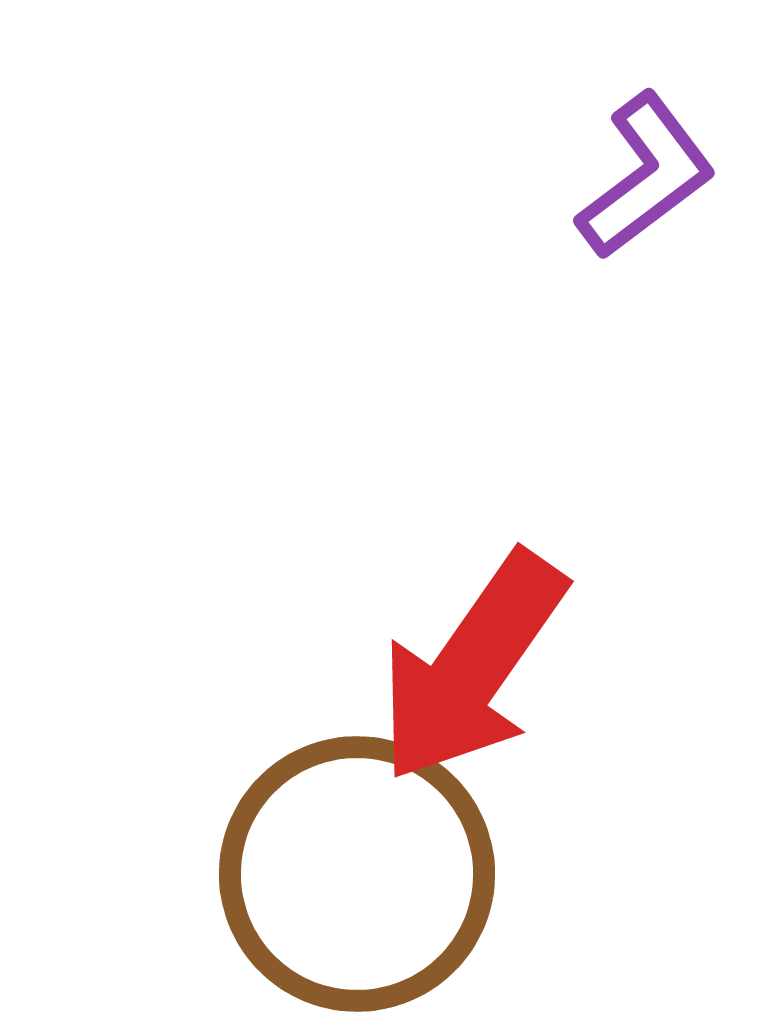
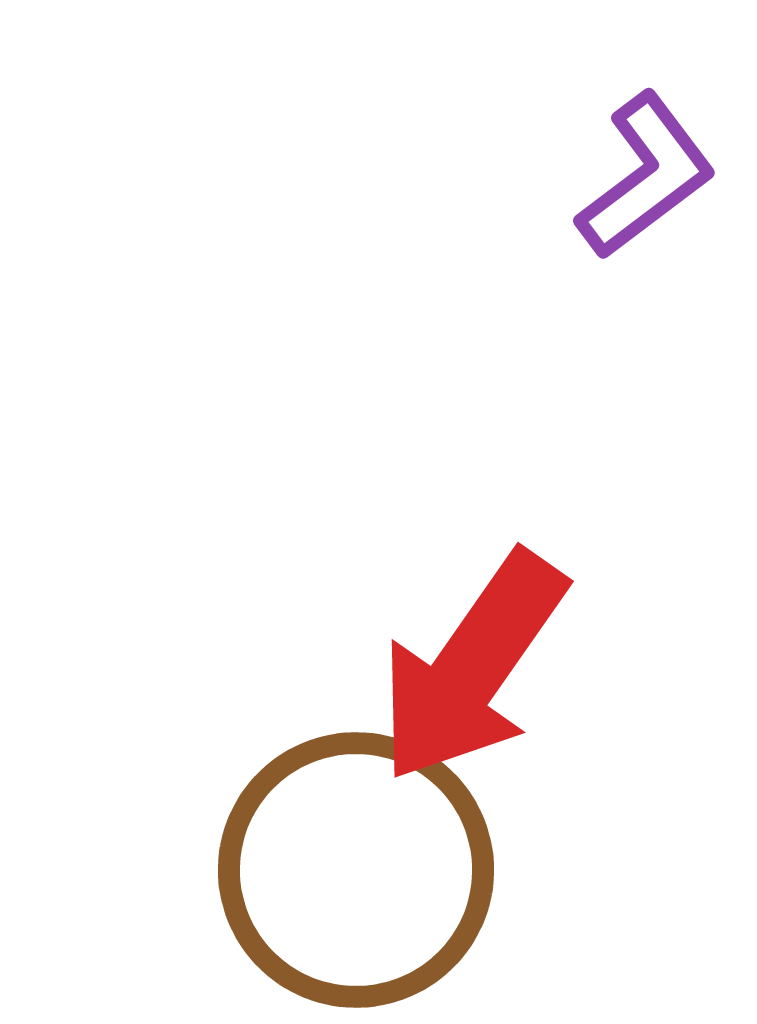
brown circle: moved 1 px left, 4 px up
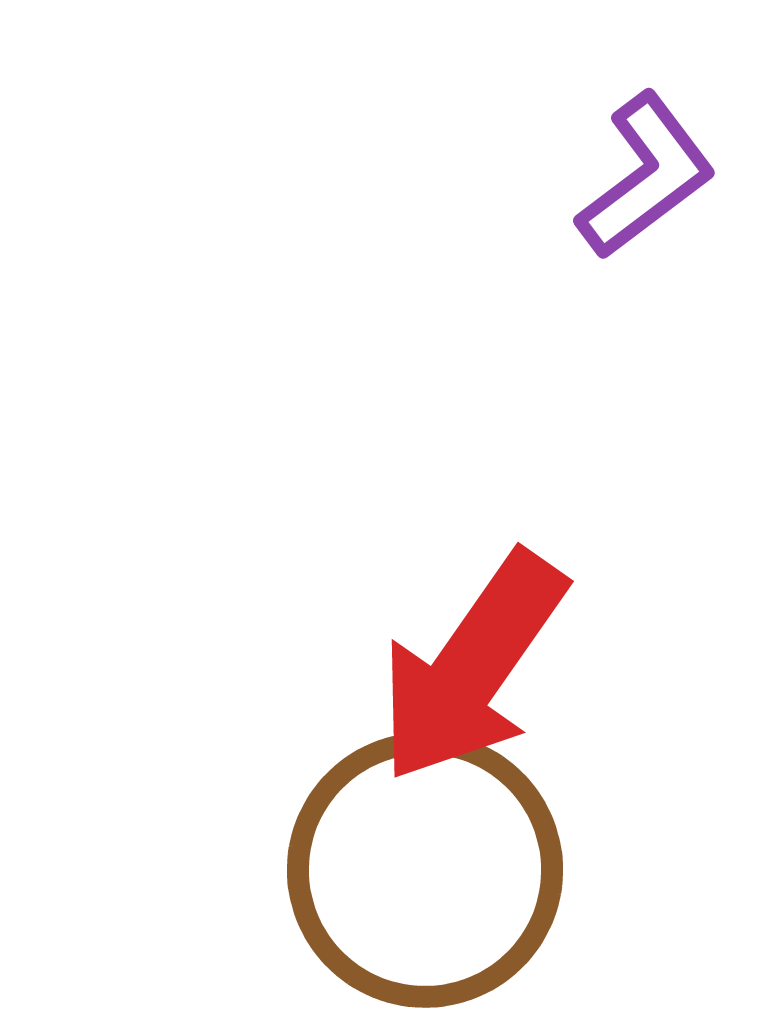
brown circle: moved 69 px right
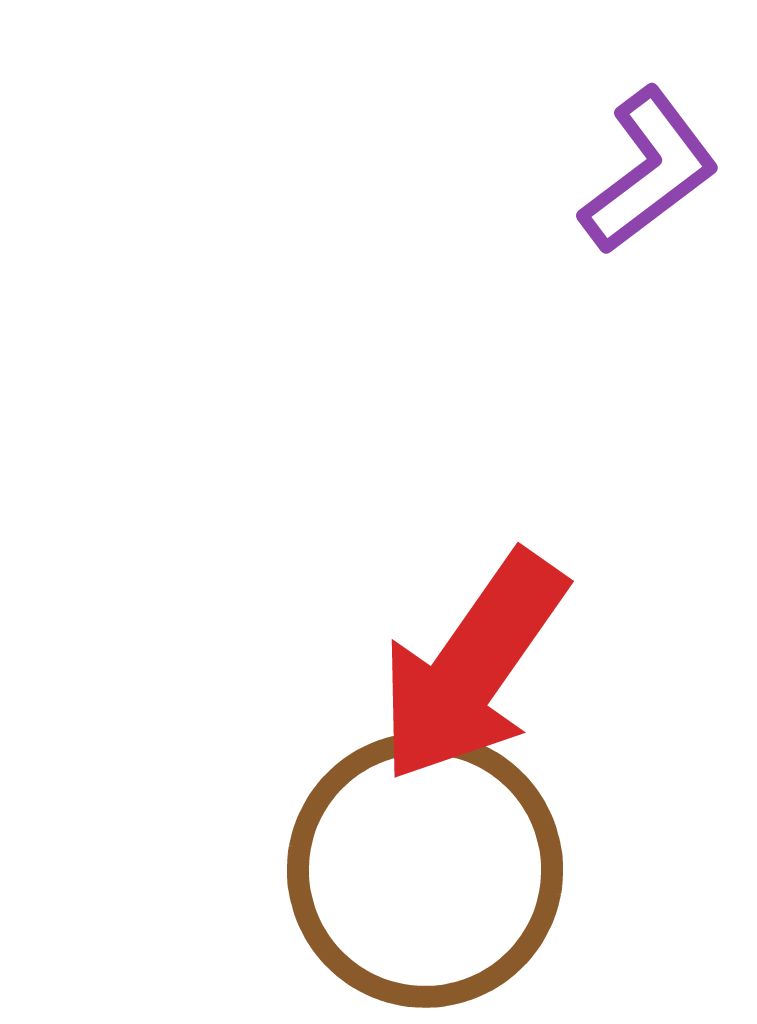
purple L-shape: moved 3 px right, 5 px up
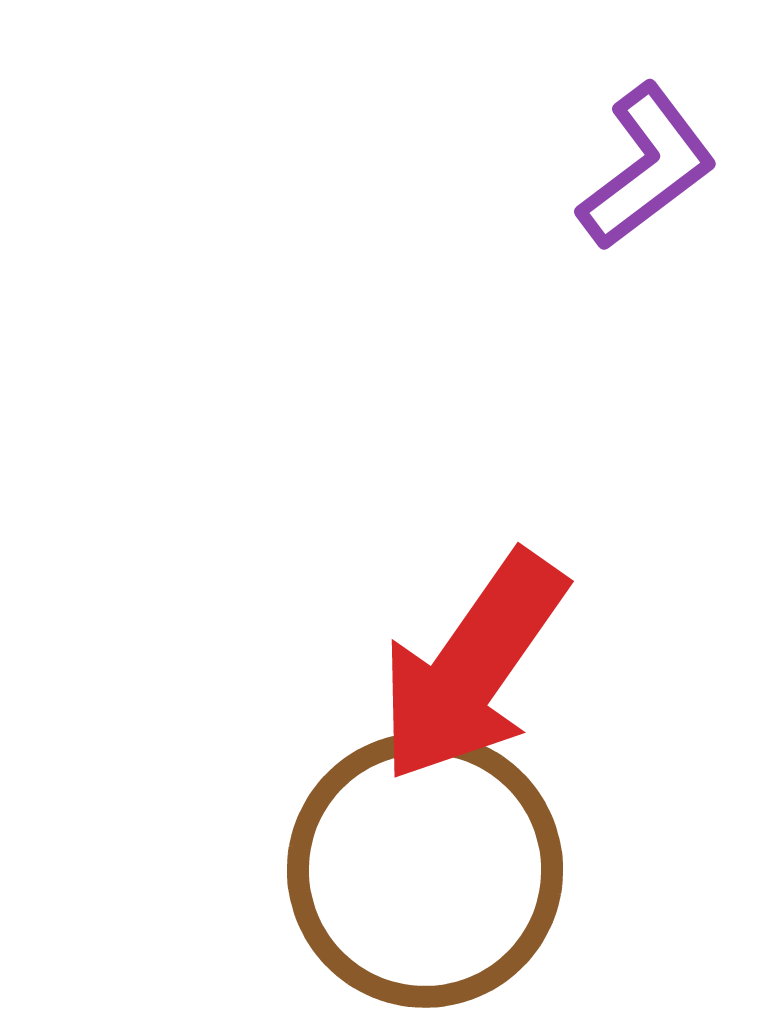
purple L-shape: moved 2 px left, 4 px up
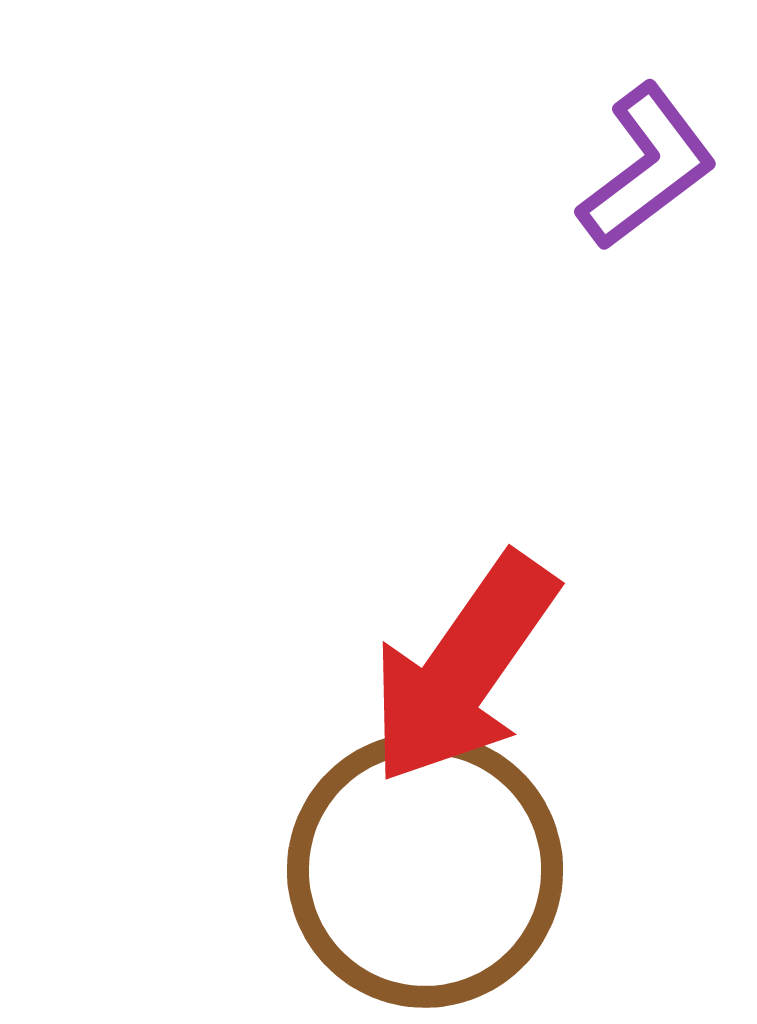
red arrow: moved 9 px left, 2 px down
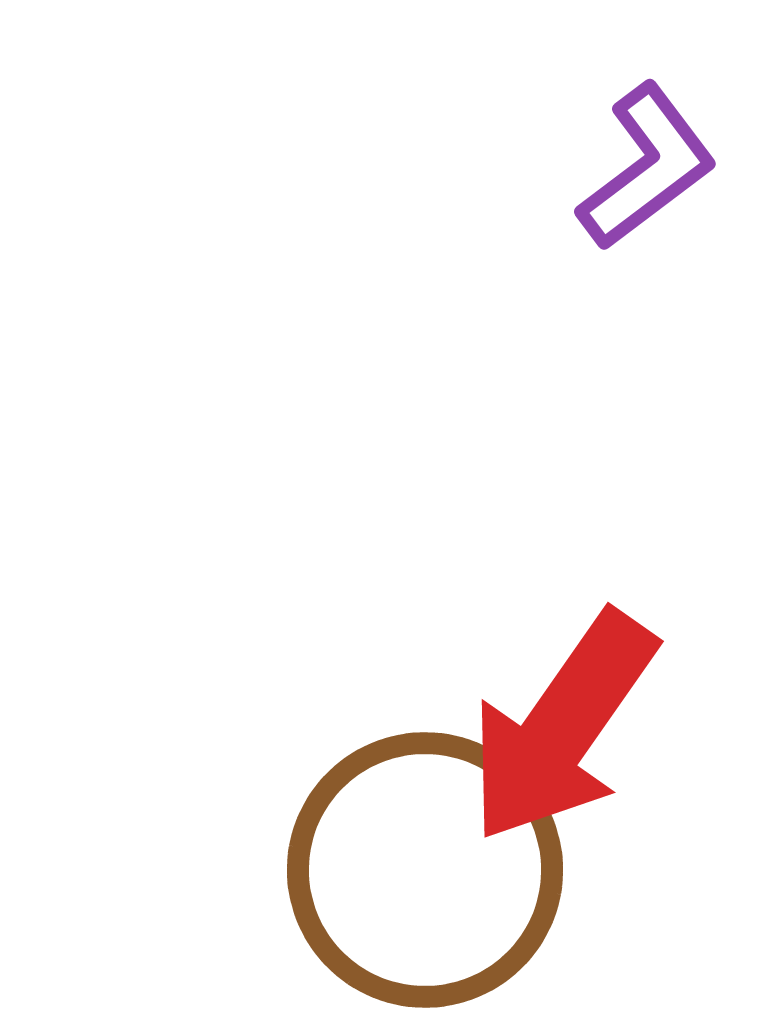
red arrow: moved 99 px right, 58 px down
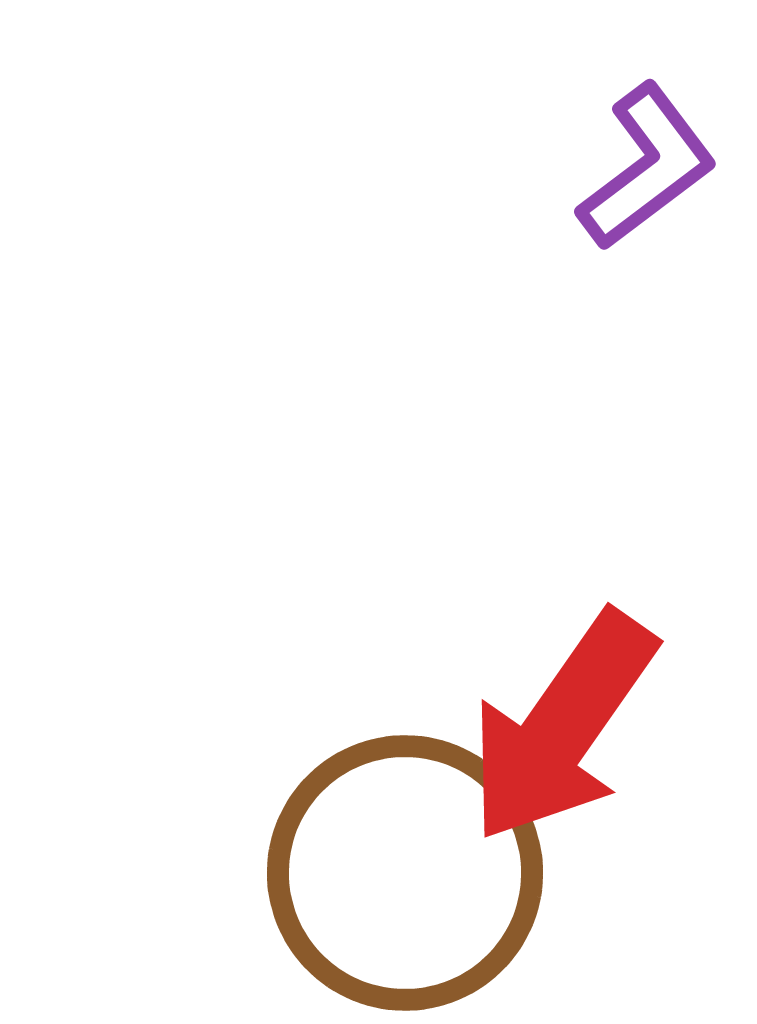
brown circle: moved 20 px left, 3 px down
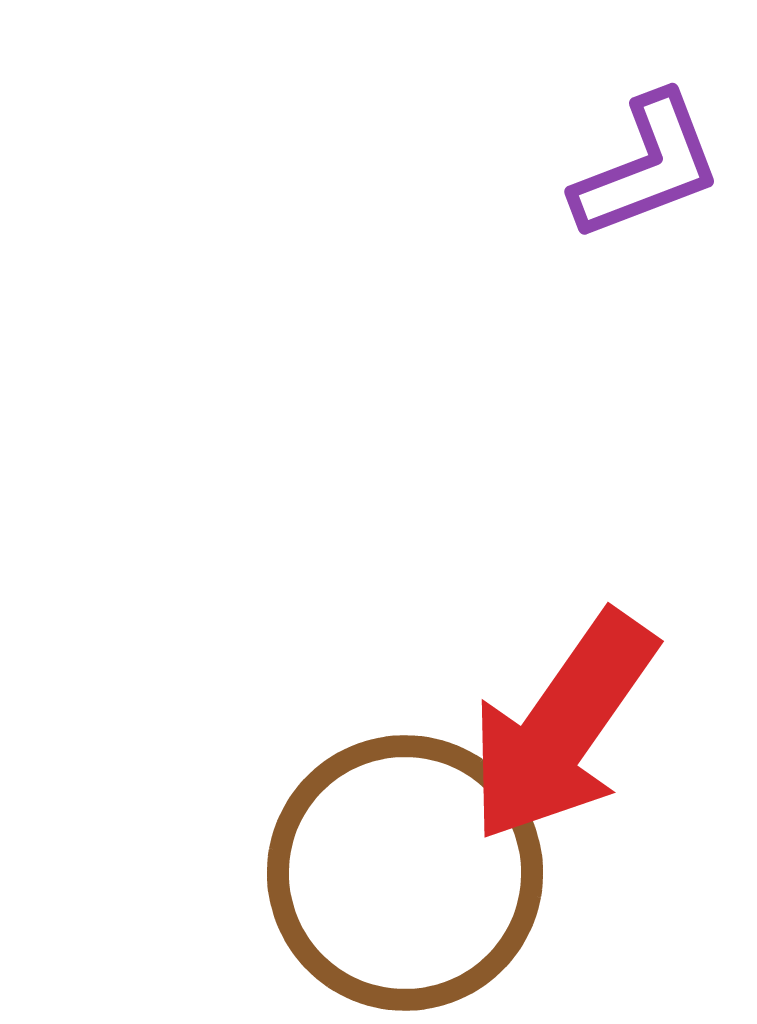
purple L-shape: rotated 16 degrees clockwise
